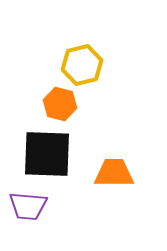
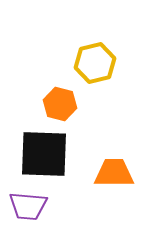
yellow hexagon: moved 13 px right, 2 px up
black square: moved 3 px left
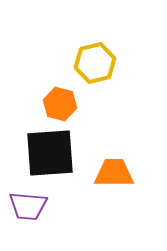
black square: moved 6 px right, 1 px up; rotated 6 degrees counterclockwise
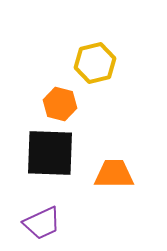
black square: rotated 6 degrees clockwise
orange trapezoid: moved 1 px down
purple trapezoid: moved 14 px right, 17 px down; rotated 30 degrees counterclockwise
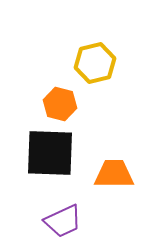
purple trapezoid: moved 21 px right, 2 px up
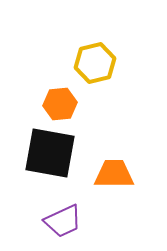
orange hexagon: rotated 20 degrees counterclockwise
black square: rotated 8 degrees clockwise
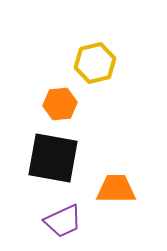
black square: moved 3 px right, 5 px down
orange trapezoid: moved 2 px right, 15 px down
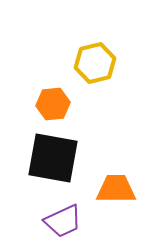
orange hexagon: moved 7 px left
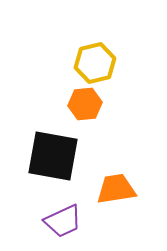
orange hexagon: moved 32 px right
black square: moved 2 px up
orange trapezoid: rotated 9 degrees counterclockwise
